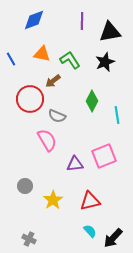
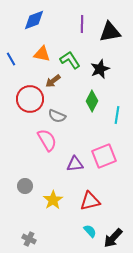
purple line: moved 3 px down
black star: moved 5 px left, 7 px down
cyan line: rotated 18 degrees clockwise
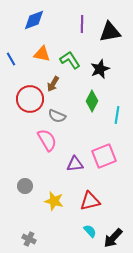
brown arrow: moved 3 px down; rotated 21 degrees counterclockwise
yellow star: moved 1 px right, 1 px down; rotated 24 degrees counterclockwise
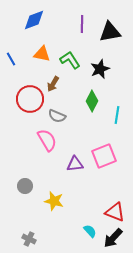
red triangle: moved 25 px right, 11 px down; rotated 35 degrees clockwise
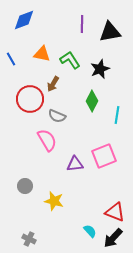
blue diamond: moved 10 px left
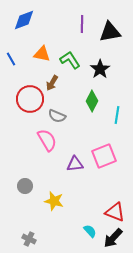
black star: rotated 12 degrees counterclockwise
brown arrow: moved 1 px left, 1 px up
